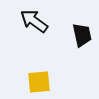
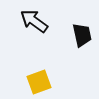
yellow square: rotated 15 degrees counterclockwise
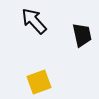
black arrow: rotated 12 degrees clockwise
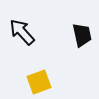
black arrow: moved 12 px left, 11 px down
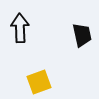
black arrow: moved 2 px left, 4 px up; rotated 40 degrees clockwise
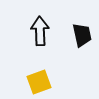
black arrow: moved 20 px right, 3 px down
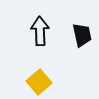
yellow square: rotated 20 degrees counterclockwise
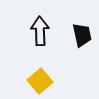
yellow square: moved 1 px right, 1 px up
